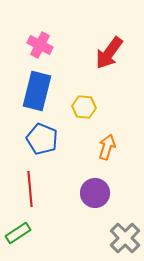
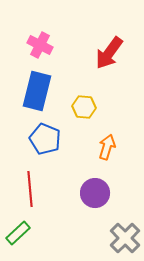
blue pentagon: moved 3 px right
green rectangle: rotated 10 degrees counterclockwise
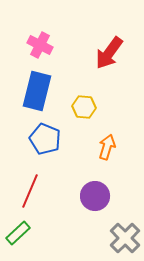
red line: moved 2 px down; rotated 28 degrees clockwise
purple circle: moved 3 px down
